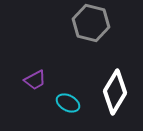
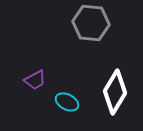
gray hexagon: rotated 9 degrees counterclockwise
cyan ellipse: moved 1 px left, 1 px up
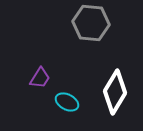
purple trapezoid: moved 5 px right, 2 px up; rotated 30 degrees counterclockwise
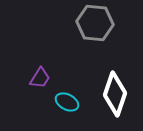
gray hexagon: moved 4 px right
white diamond: moved 2 px down; rotated 12 degrees counterclockwise
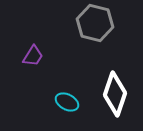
gray hexagon: rotated 9 degrees clockwise
purple trapezoid: moved 7 px left, 22 px up
